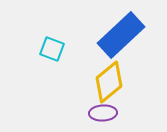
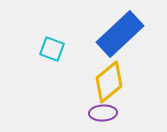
blue rectangle: moved 1 px left, 1 px up
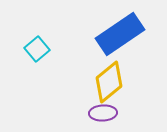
blue rectangle: rotated 9 degrees clockwise
cyan square: moved 15 px left; rotated 30 degrees clockwise
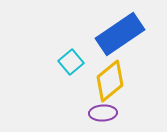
cyan square: moved 34 px right, 13 px down
yellow diamond: moved 1 px right, 1 px up
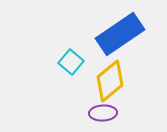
cyan square: rotated 10 degrees counterclockwise
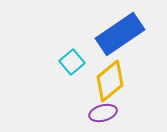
cyan square: moved 1 px right; rotated 10 degrees clockwise
purple ellipse: rotated 12 degrees counterclockwise
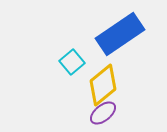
yellow diamond: moved 7 px left, 4 px down
purple ellipse: rotated 24 degrees counterclockwise
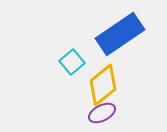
purple ellipse: moved 1 px left; rotated 12 degrees clockwise
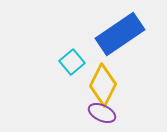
yellow diamond: rotated 24 degrees counterclockwise
purple ellipse: rotated 52 degrees clockwise
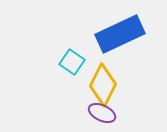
blue rectangle: rotated 9 degrees clockwise
cyan square: rotated 15 degrees counterclockwise
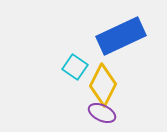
blue rectangle: moved 1 px right, 2 px down
cyan square: moved 3 px right, 5 px down
